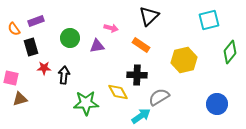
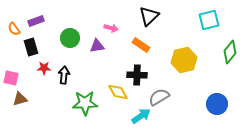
green star: moved 1 px left
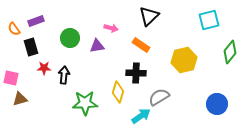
black cross: moved 1 px left, 2 px up
yellow diamond: rotated 45 degrees clockwise
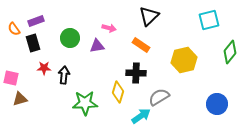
pink arrow: moved 2 px left
black rectangle: moved 2 px right, 4 px up
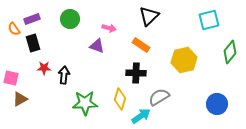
purple rectangle: moved 4 px left, 2 px up
green circle: moved 19 px up
purple triangle: rotated 28 degrees clockwise
yellow diamond: moved 2 px right, 7 px down
brown triangle: rotated 14 degrees counterclockwise
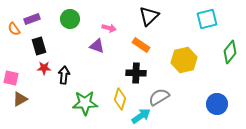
cyan square: moved 2 px left, 1 px up
black rectangle: moved 6 px right, 3 px down
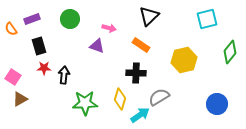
orange semicircle: moved 3 px left
pink square: moved 2 px right, 1 px up; rotated 21 degrees clockwise
cyan arrow: moved 1 px left, 1 px up
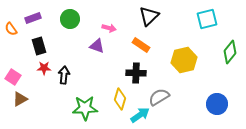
purple rectangle: moved 1 px right, 1 px up
green star: moved 5 px down
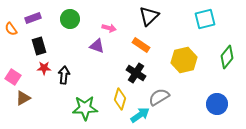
cyan square: moved 2 px left
green diamond: moved 3 px left, 5 px down
black cross: rotated 30 degrees clockwise
brown triangle: moved 3 px right, 1 px up
